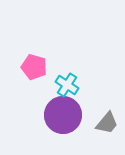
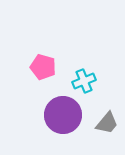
pink pentagon: moved 9 px right
cyan cross: moved 17 px right, 4 px up; rotated 35 degrees clockwise
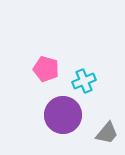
pink pentagon: moved 3 px right, 2 px down
gray trapezoid: moved 10 px down
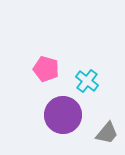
cyan cross: moved 3 px right; rotated 30 degrees counterclockwise
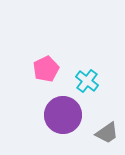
pink pentagon: rotated 30 degrees clockwise
gray trapezoid: rotated 15 degrees clockwise
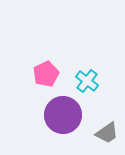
pink pentagon: moved 5 px down
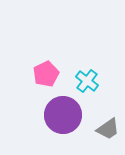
gray trapezoid: moved 1 px right, 4 px up
